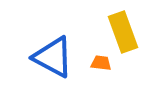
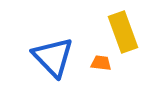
blue triangle: rotated 18 degrees clockwise
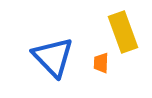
orange trapezoid: rotated 95 degrees counterclockwise
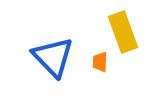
orange trapezoid: moved 1 px left, 1 px up
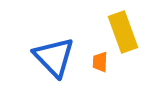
blue triangle: moved 1 px right
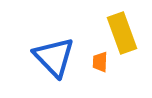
yellow rectangle: moved 1 px left, 1 px down
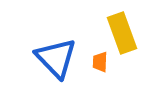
blue triangle: moved 2 px right, 1 px down
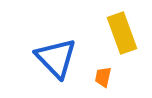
orange trapezoid: moved 3 px right, 15 px down; rotated 10 degrees clockwise
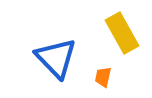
yellow rectangle: rotated 9 degrees counterclockwise
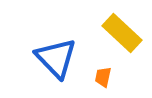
yellow rectangle: rotated 18 degrees counterclockwise
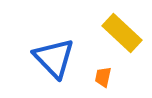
blue triangle: moved 2 px left
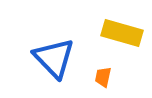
yellow rectangle: rotated 27 degrees counterclockwise
